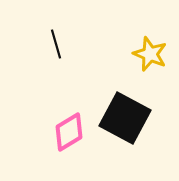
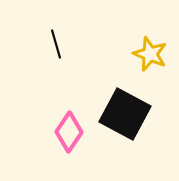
black square: moved 4 px up
pink diamond: rotated 24 degrees counterclockwise
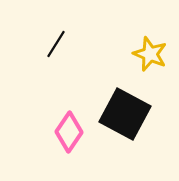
black line: rotated 48 degrees clockwise
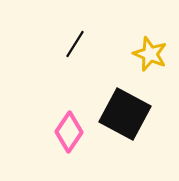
black line: moved 19 px right
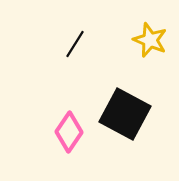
yellow star: moved 14 px up
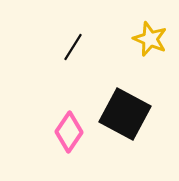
yellow star: moved 1 px up
black line: moved 2 px left, 3 px down
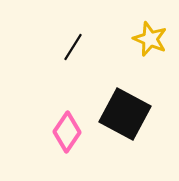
pink diamond: moved 2 px left
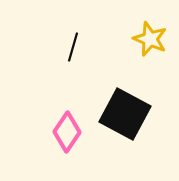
black line: rotated 16 degrees counterclockwise
